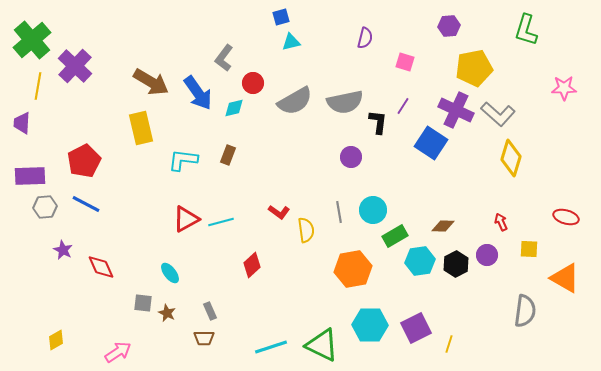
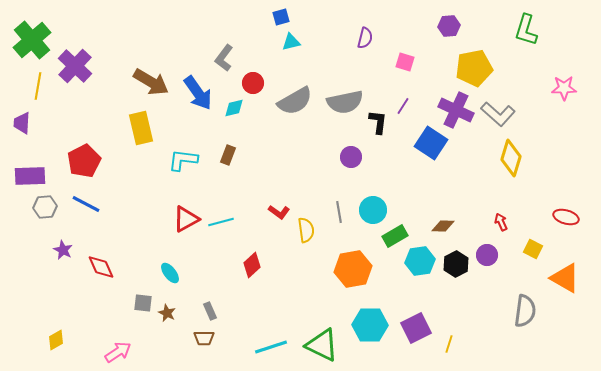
yellow square at (529, 249): moved 4 px right; rotated 24 degrees clockwise
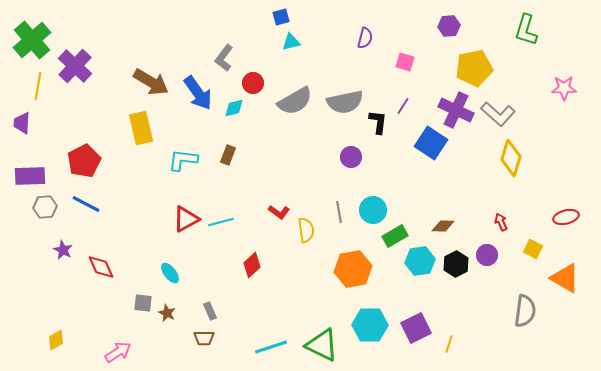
red ellipse at (566, 217): rotated 30 degrees counterclockwise
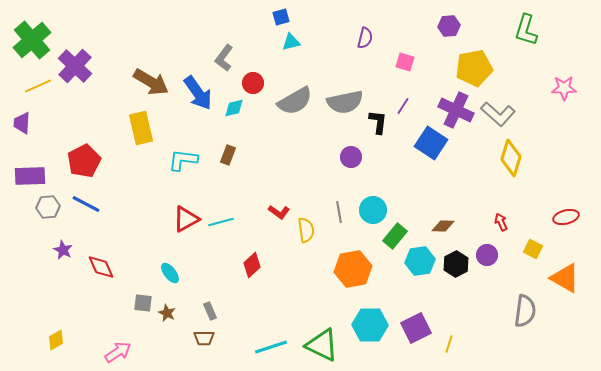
yellow line at (38, 86): rotated 56 degrees clockwise
gray hexagon at (45, 207): moved 3 px right
green rectangle at (395, 236): rotated 20 degrees counterclockwise
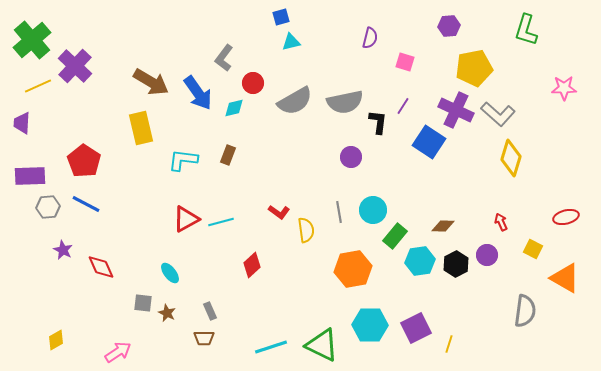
purple semicircle at (365, 38): moved 5 px right
blue square at (431, 143): moved 2 px left, 1 px up
red pentagon at (84, 161): rotated 12 degrees counterclockwise
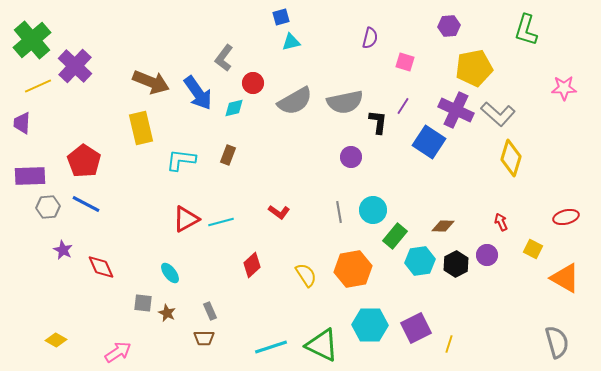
brown arrow at (151, 82): rotated 9 degrees counterclockwise
cyan L-shape at (183, 160): moved 2 px left
yellow semicircle at (306, 230): moved 45 px down; rotated 25 degrees counterclockwise
gray semicircle at (525, 311): moved 32 px right, 31 px down; rotated 24 degrees counterclockwise
yellow diamond at (56, 340): rotated 60 degrees clockwise
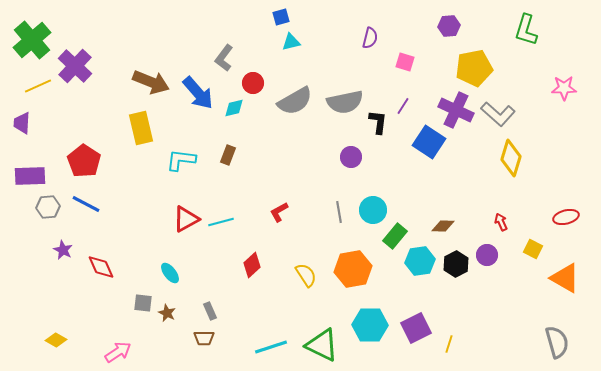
blue arrow at (198, 93): rotated 6 degrees counterclockwise
red L-shape at (279, 212): rotated 115 degrees clockwise
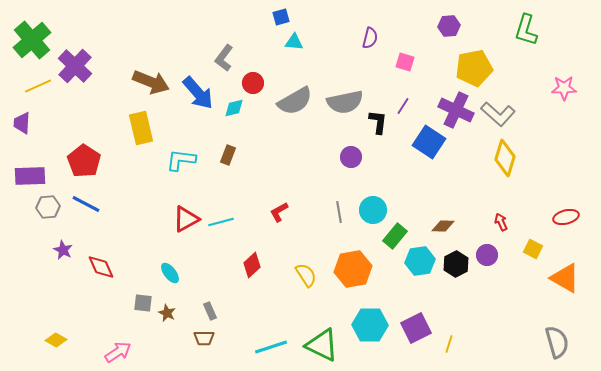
cyan triangle at (291, 42): moved 3 px right; rotated 18 degrees clockwise
yellow diamond at (511, 158): moved 6 px left
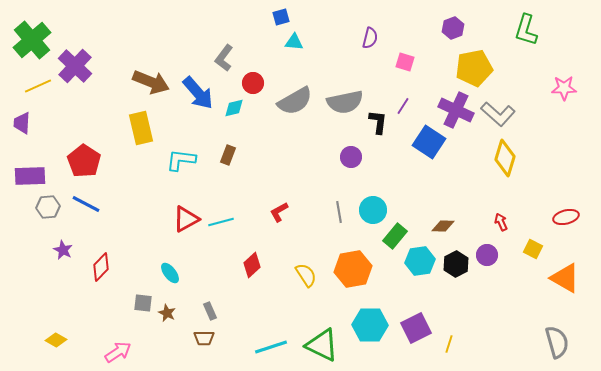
purple hexagon at (449, 26): moved 4 px right, 2 px down; rotated 15 degrees counterclockwise
red diamond at (101, 267): rotated 68 degrees clockwise
